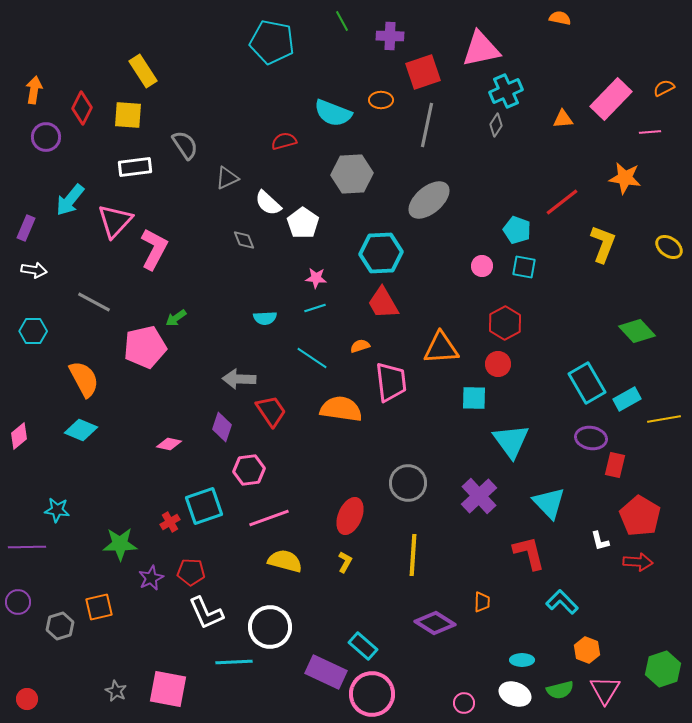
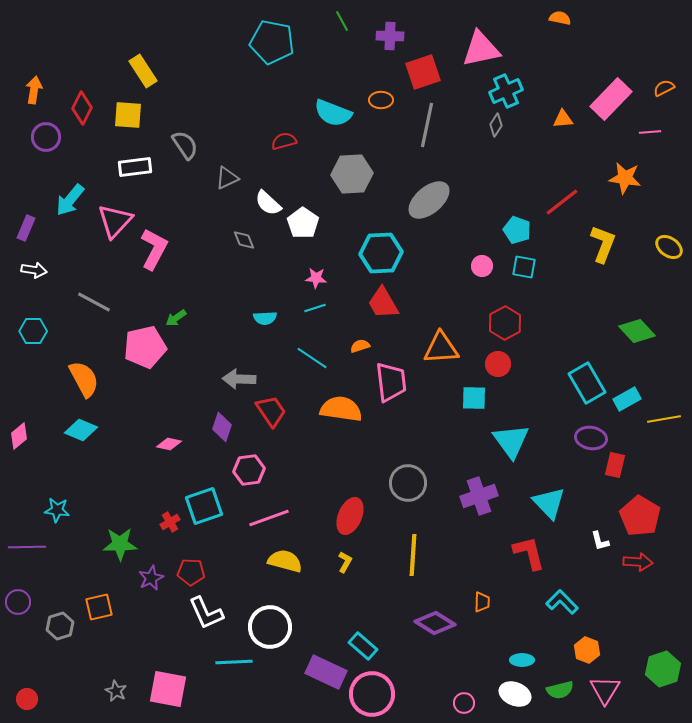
purple cross at (479, 496): rotated 24 degrees clockwise
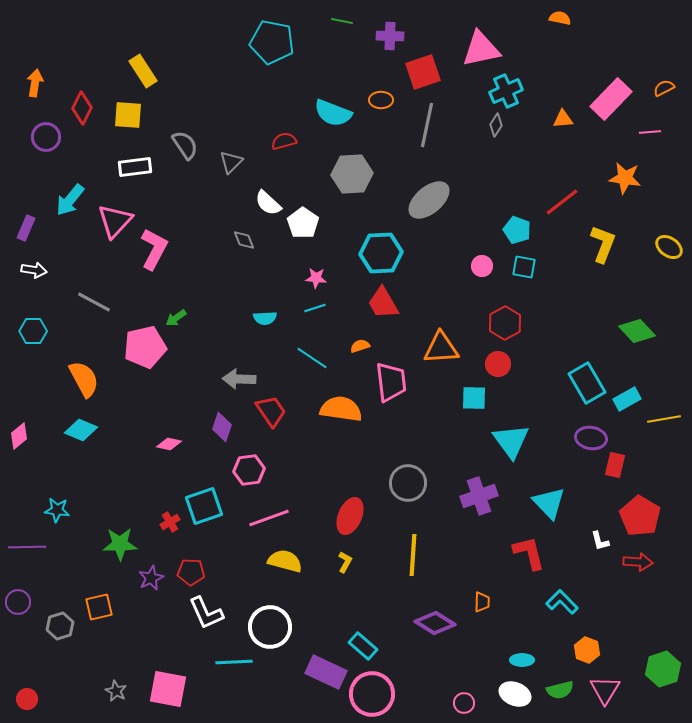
green line at (342, 21): rotated 50 degrees counterclockwise
orange arrow at (34, 90): moved 1 px right, 7 px up
gray triangle at (227, 178): moved 4 px right, 16 px up; rotated 20 degrees counterclockwise
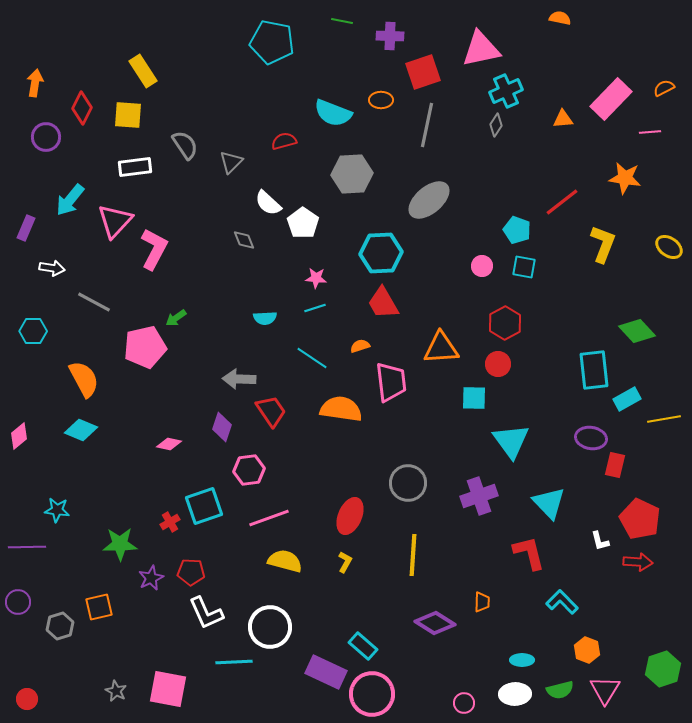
white arrow at (34, 270): moved 18 px right, 2 px up
cyan rectangle at (587, 383): moved 7 px right, 13 px up; rotated 24 degrees clockwise
red pentagon at (640, 516): moved 3 px down; rotated 6 degrees counterclockwise
white ellipse at (515, 694): rotated 24 degrees counterclockwise
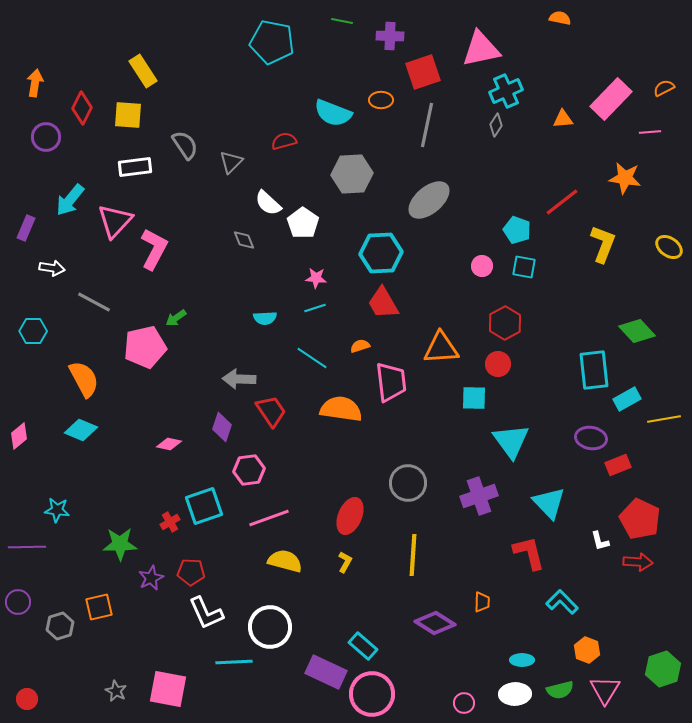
red rectangle at (615, 465): moved 3 px right; rotated 55 degrees clockwise
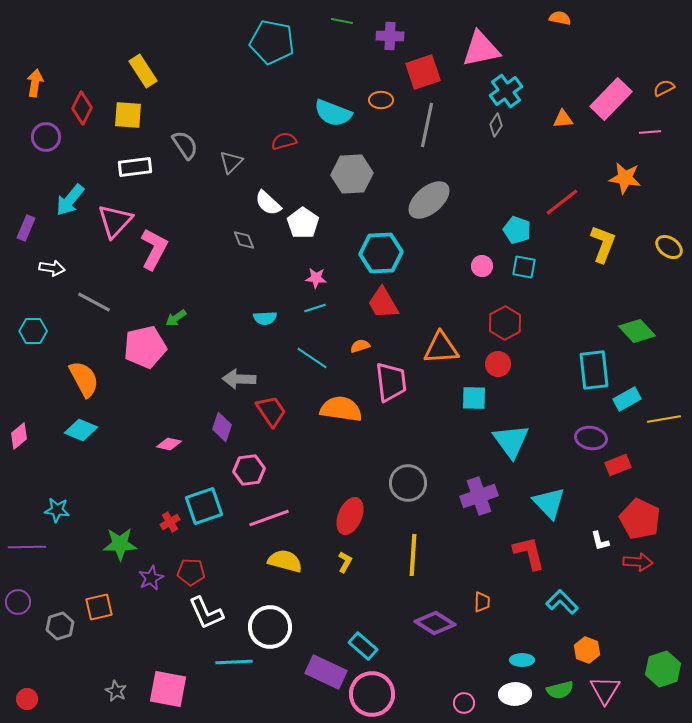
cyan cross at (506, 91): rotated 12 degrees counterclockwise
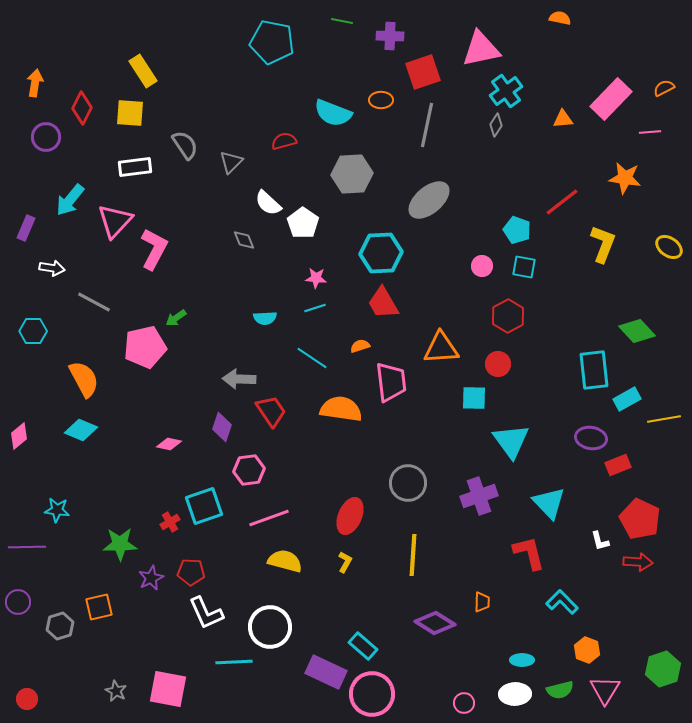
yellow square at (128, 115): moved 2 px right, 2 px up
red hexagon at (505, 323): moved 3 px right, 7 px up
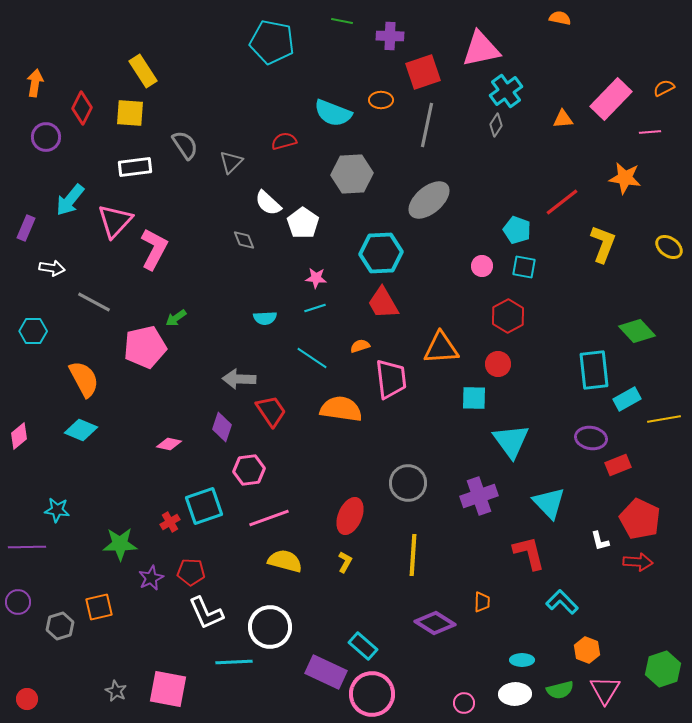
pink trapezoid at (391, 382): moved 3 px up
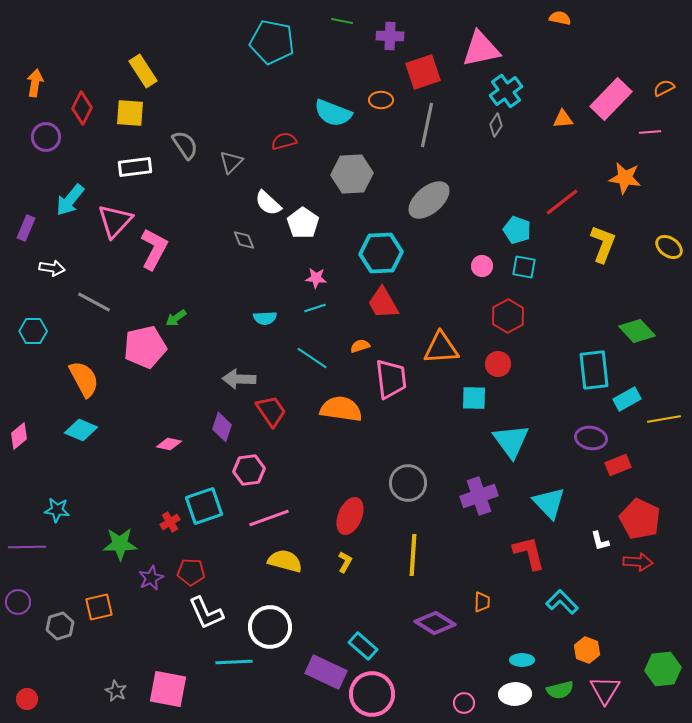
green hexagon at (663, 669): rotated 12 degrees clockwise
